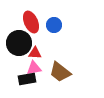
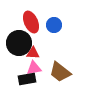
red triangle: moved 2 px left
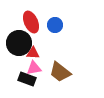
blue circle: moved 1 px right
black rectangle: rotated 30 degrees clockwise
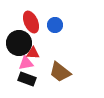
pink triangle: moved 8 px left, 5 px up
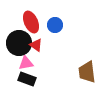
red triangle: moved 3 px right, 8 px up; rotated 32 degrees clockwise
brown trapezoid: moved 27 px right; rotated 45 degrees clockwise
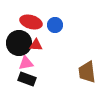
red ellipse: rotated 50 degrees counterclockwise
red triangle: rotated 32 degrees counterclockwise
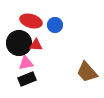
red ellipse: moved 1 px up
brown trapezoid: rotated 35 degrees counterclockwise
black rectangle: rotated 42 degrees counterclockwise
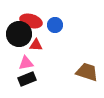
black circle: moved 9 px up
brown trapezoid: rotated 150 degrees clockwise
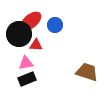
red ellipse: rotated 55 degrees counterclockwise
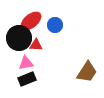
black circle: moved 4 px down
brown trapezoid: rotated 105 degrees clockwise
